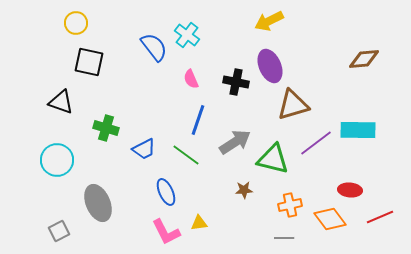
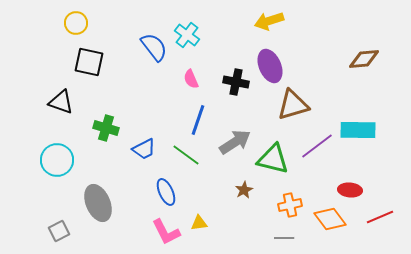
yellow arrow: rotated 8 degrees clockwise
purple line: moved 1 px right, 3 px down
brown star: rotated 24 degrees counterclockwise
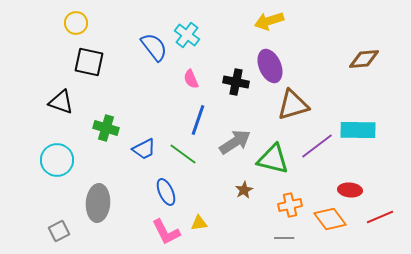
green line: moved 3 px left, 1 px up
gray ellipse: rotated 27 degrees clockwise
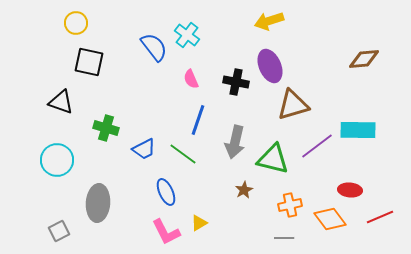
gray arrow: rotated 136 degrees clockwise
yellow triangle: rotated 24 degrees counterclockwise
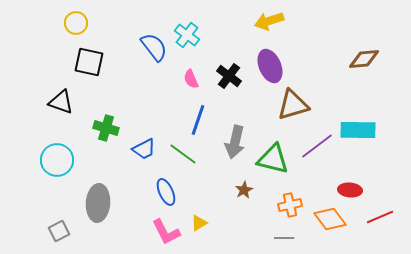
black cross: moved 7 px left, 6 px up; rotated 25 degrees clockwise
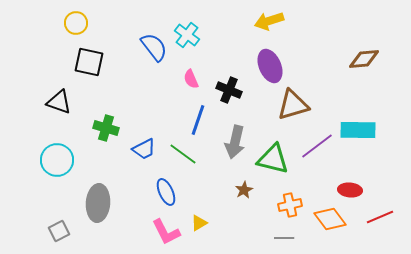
black cross: moved 14 px down; rotated 15 degrees counterclockwise
black triangle: moved 2 px left
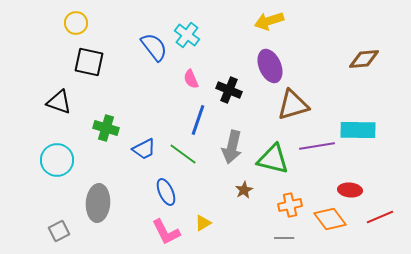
gray arrow: moved 3 px left, 5 px down
purple line: rotated 28 degrees clockwise
yellow triangle: moved 4 px right
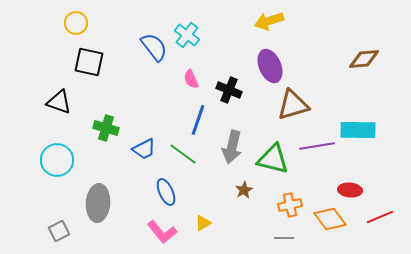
pink L-shape: moved 4 px left; rotated 12 degrees counterclockwise
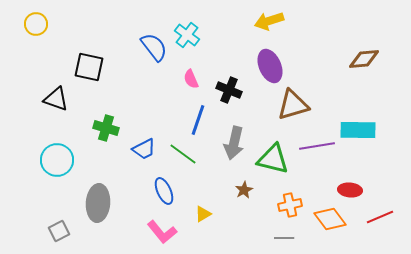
yellow circle: moved 40 px left, 1 px down
black square: moved 5 px down
black triangle: moved 3 px left, 3 px up
gray arrow: moved 2 px right, 4 px up
blue ellipse: moved 2 px left, 1 px up
yellow triangle: moved 9 px up
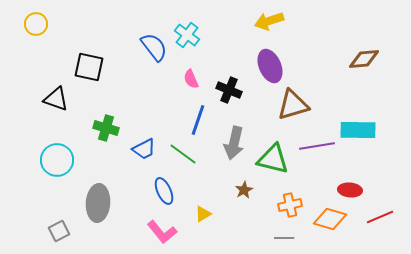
orange diamond: rotated 36 degrees counterclockwise
